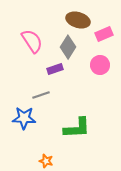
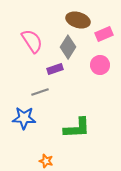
gray line: moved 1 px left, 3 px up
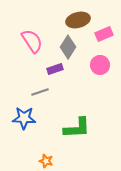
brown ellipse: rotated 30 degrees counterclockwise
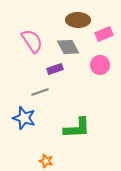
brown ellipse: rotated 15 degrees clockwise
gray diamond: rotated 60 degrees counterclockwise
blue star: rotated 15 degrees clockwise
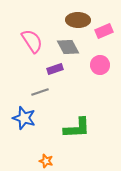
pink rectangle: moved 3 px up
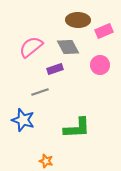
pink semicircle: moved 1 px left, 6 px down; rotated 95 degrees counterclockwise
blue star: moved 1 px left, 2 px down
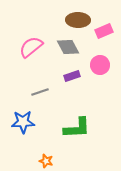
purple rectangle: moved 17 px right, 7 px down
blue star: moved 2 px down; rotated 20 degrees counterclockwise
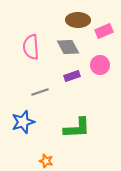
pink semicircle: rotated 55 degrees counterclockwise
blue star: rotated 15 degrees counterclockwise
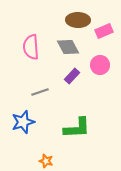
purple rectangle: rotated 28 degrees counterclockwise
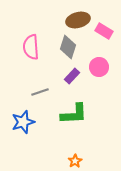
brown ellipse: rotated 15 degrees counterclockwise
pink rectangle: rotated 54 degrees clockwise
gray diamond: rotated 45 degrees clockwise
pink circle: moved 1 px left, 2 px down
green L-shape: moved 3 px left, 14 px up
orange star: moved 29 px right; rotated 24 degrees clockwise
